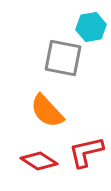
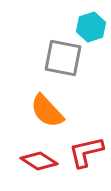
cyan hexagon: rotated 8 degrees counterclockwise
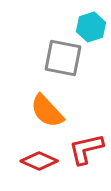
red L-shape: moved 3 px up
red diamond: rotated 9 degrees counterclockwise
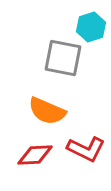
orange semicircle: rotated 24 degrees counterclockwise
red L-shape: rotated 141 degrees counterclockwise
red diamond: moved 4 px left, 6 px up; rotated 27 degrees counterclockwise
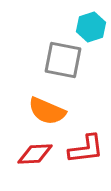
gray square: moved 2 px down
red L-shape: rotated 33 degrees counterclockwise
red diamond: moved 1 px up
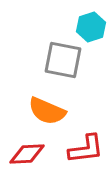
red diamond: moved 8 px left
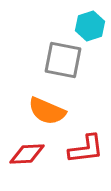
cyan hexagon: moved 1 px left, 1 px up
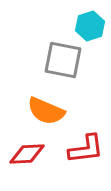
orange semicircle: moved 1 px left
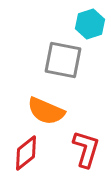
cyan hexagon: moved 2 px up
red L-shape: rotated 66 degrees counterclockwise
red diamond: moved 1 px left, 1 px up; rotated 36 degrees counterclockwise
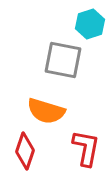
orange semicircle: rotated 6 degrees counterclockwise
red L-shape: moved 1 px up; rotated 6 degrees counterclockwise
red diamond: moved 1 px left, 2 px up; rotated 33 degrees counterclockwise
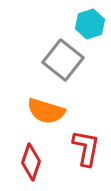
gray square: rotated 27 degrees clockwise
red diamond: moved 6 px right, 11 px down
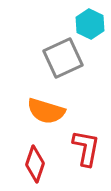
cyan hexagon: rotated 16 degrees counterclockwise
gray square: moved 2 px up; rotated 27 degrees clockwise
red diamond: moved 4 px right, 2 px down
